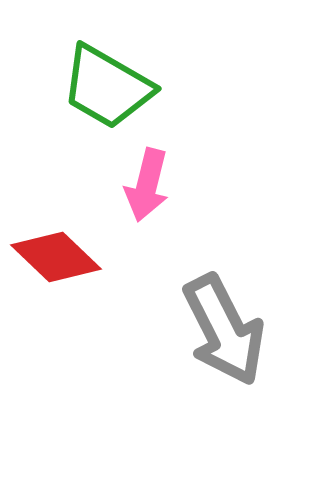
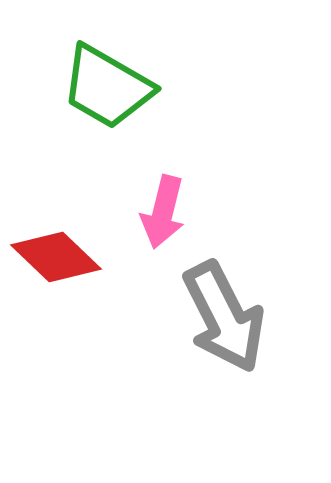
pink arrow: moved 16 px right, 27 px down
gray arrow: moved 13 px up
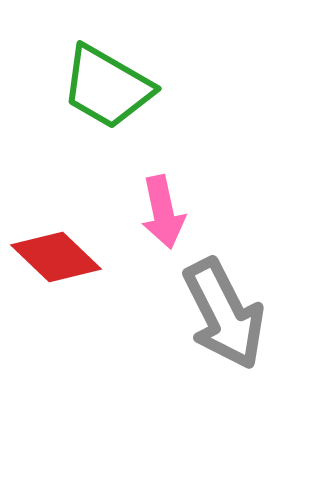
pink arrow: rotated 26 degrees counterclockwise
gray arrow: moved 3 px up
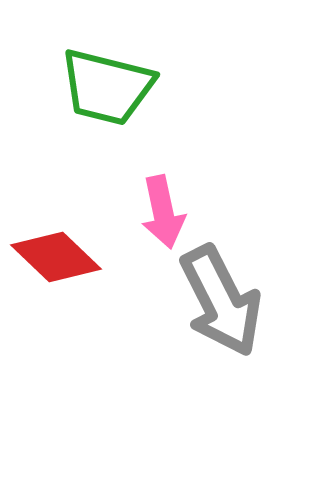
green trapezoid: rotated 16 degrees counterclockwise
gray arrow: moved 3 px left, 13 px up
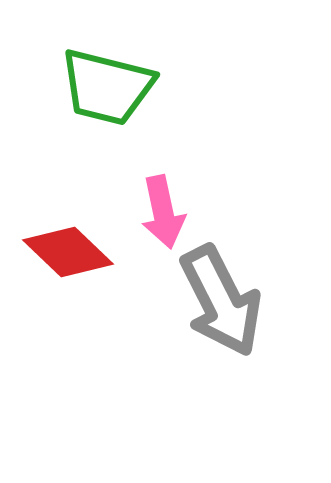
red diamond: moved 12 px right, 5 px up
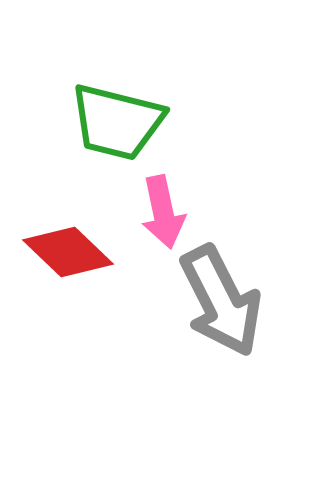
green trapezoid: moved 10 px right, 35 px down
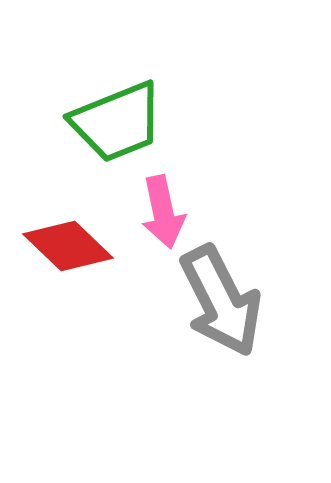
green trapezoid: rotated 36 degrees counterclockwise
red diamond: moved 6 px up
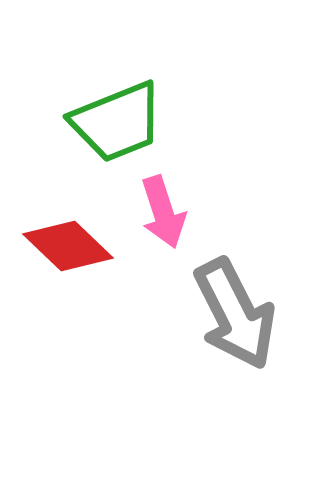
pink arrow: rotated 6 degrees counterclockwise
gray arrow: moved 14 px right, 13 px down
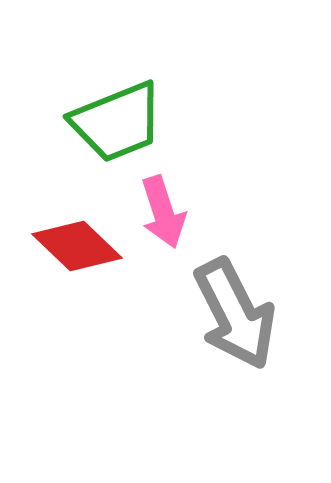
red diamond: moved 9 px right
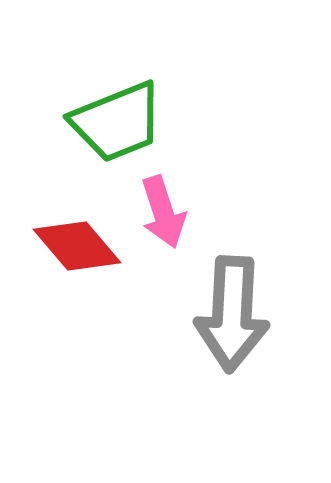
red diamond: rotated 6 degrees clockwise
gray arrow: moved 3 px left; rotated 30 degrees clockwise
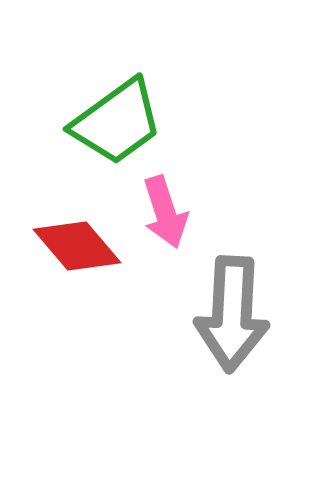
green trapezoid: rotated 14 degrees counterclockwise
pink arrow: moved 2 px right
